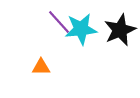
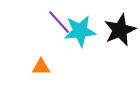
cyan star: moved 1 px left, 2 px down
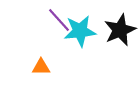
purple line: moved 2 px up
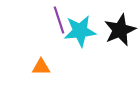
purple line: rotated 24 degrees clockwise
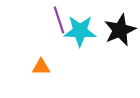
cyan star: rotated 8 degrees clockwise
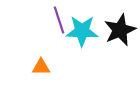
cyan star: moved 2 px right
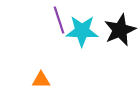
orange triangle: moved 13 px down
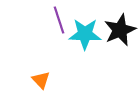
cyan star: moved 3 px right, 3 px down
orange triangle: rotated 48 degrees clockwise
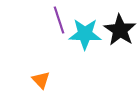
black star: rotated 16 degrees counterclockwise
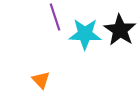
purple line: moved 4 px left, 3 px up
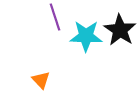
cyan star: moved 1 px right, 2 px down
